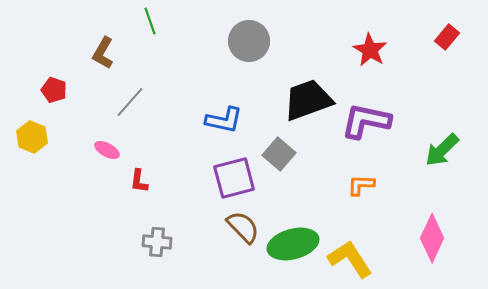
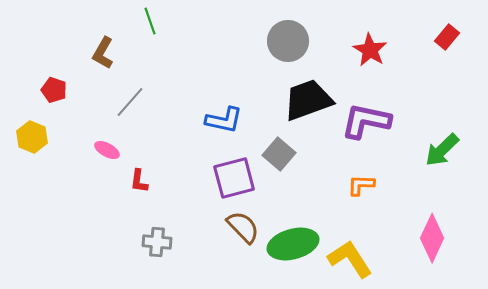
gray circle: moved 39 px right
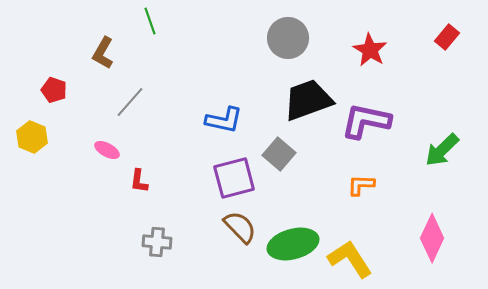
gray circle: moved 3 px up
brown semicircle: moved 3 px left
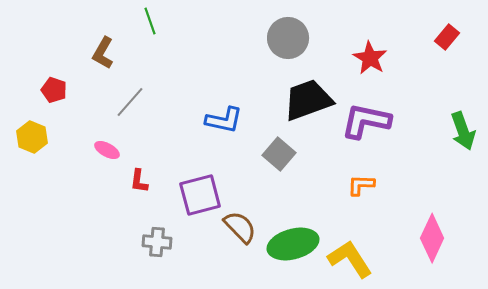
red star: moved 8 px down
green arrow: moved 21 px right, 19 px up; rotated 66 degrees counterclockwise
purple square: moved 34 px left, 17 px down
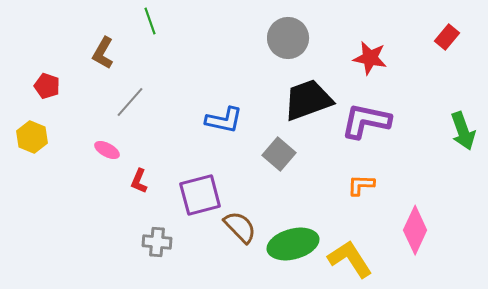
red star: rotated 20 degrees counterclockwise
red pentagon: moved 7 px left, 4 px up
red L-shape: rotated 15 degrees clockwise
pink diamond: moved 17 px left, 8 px up
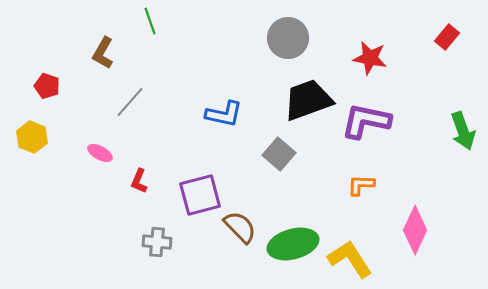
blue L-shape: moved 6 px up
pink ellipse: moved 7 px left, 3 px down
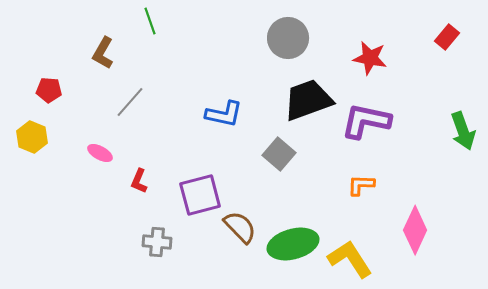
red pentagon: moved 2 px right, 4 px down; rotated 15 degrees counterclockwise
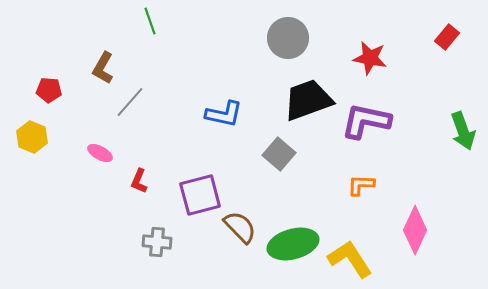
brown L-shape: moved 15 px down
